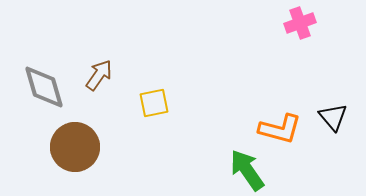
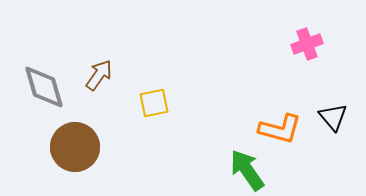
pink cross: moved 7 px right, 21 px down
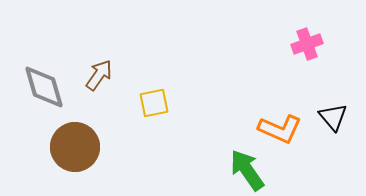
orange L-shape: rotated 9 degrees clockwise
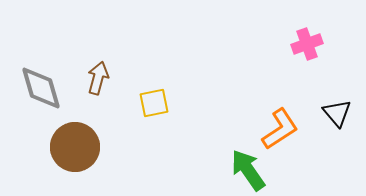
brown arrow: moved 1 px left, 3 px down; rotated 20 degrees counterclockwise
gray diamond: moved 3 px left, 1 px down
black triangle: moved 4 px right, 4 px up
orange L-shape: rotated 57 degrees counterclockwise
green arrow: moved 1 px right
